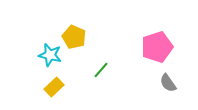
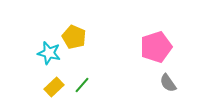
pink pentagon: moved 1 px left
cyan star: moved 1 px left, 2 px up
green line: moved 19 px left, 15 px down
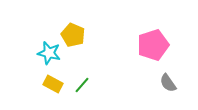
yellow pentagon: moved 1 px left, 2 px up
pink pentagon: moved 3 px left, 2 px up
yellow rectangle: moved 1 px left, 3 px up; rotated 72 degrees clockwise
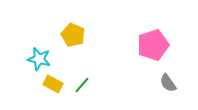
cyan star: moved 10 px left, 6 px down
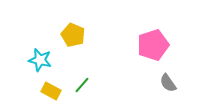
cyan star: moved 1 px right, 1 px down
yellow rectangle: moved 2 px left, 7 px down
